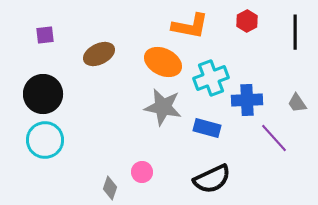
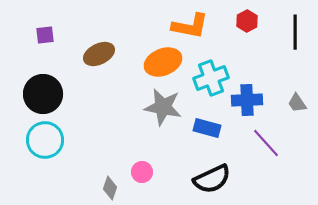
orange ellipse: rotated 48 degrees counterclockwise
purple line: moved 8 px left, 5 px down
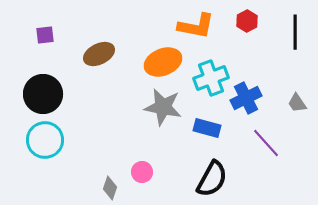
orange L-shape: moved 6 px right
blue cross: moved 1 px left, 2 px up; rotated 24 degrees counterclockwise
black semicircle: rotated 36 degrees counterclockwise
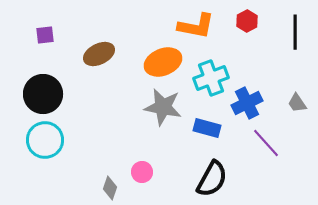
blue cross: moved 1 px right, 5 px down
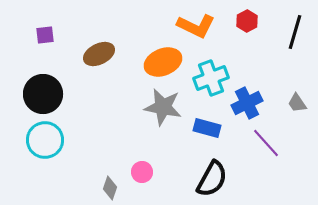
orange L-shape: rotated 15 degrees clockwise
black line: rotated 16 degrees clockwise
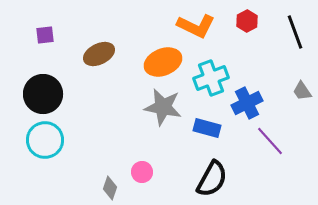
black line: rotated 36 degrees counterclockwise
gray trapezoid: moved 5 px right, 12 px up
purple line: moved 4 px right, 2 px up
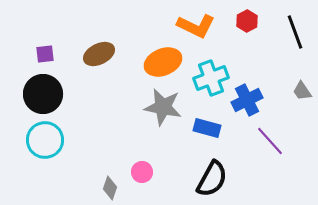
purple square: moved 19 px down
blue cross: moved 3 px up
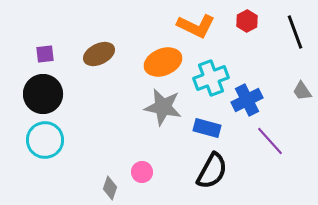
black semicircle: moved 8 px up
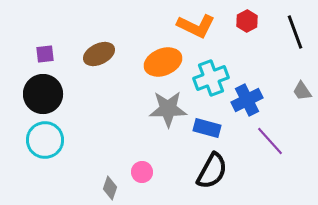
gray star: moved 5 px right, 2 px down; rotated 12 degrees counterclockwise
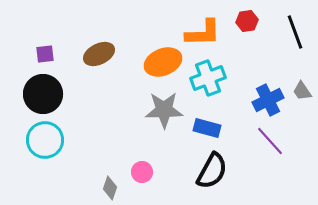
red hexagon: rotated 20 degrees clockwise
orange L-shape: moved 7 px right, 7 px down; rotated 27 degrees counterclockwise
cyan cross: moved 3 px left
blue cross: moved 21 px right
gray star: moved 4 px left, 1 px down
